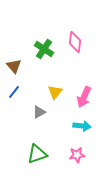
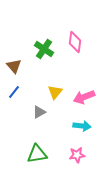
pink arrow: rotated 45 degrees clockwise
green triangle: rotated 10 degrees clockwise
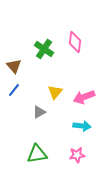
blue line: moved 2 px up
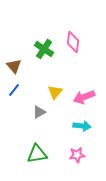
pink diamond: moved 2 px left
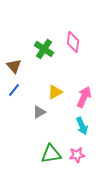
yellow triangle: rotated 21 degrees clockwise
pink arrow: rotated 135 degrees clockwise
cyan arrow: rotated 60 degrees clockwise
green triangle: moved 14 px right
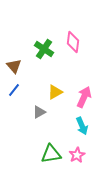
pink star: rotated 21 degrees counterclockwise
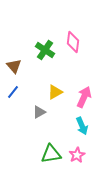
green cross: moved 1 px right, 1 px down
blue line: moved 1 px left, 2 px down
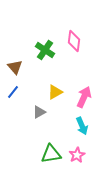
pink diamond: moved 1 px right, 1 px up
brown triangle: moved 1 px right, 1 px down
